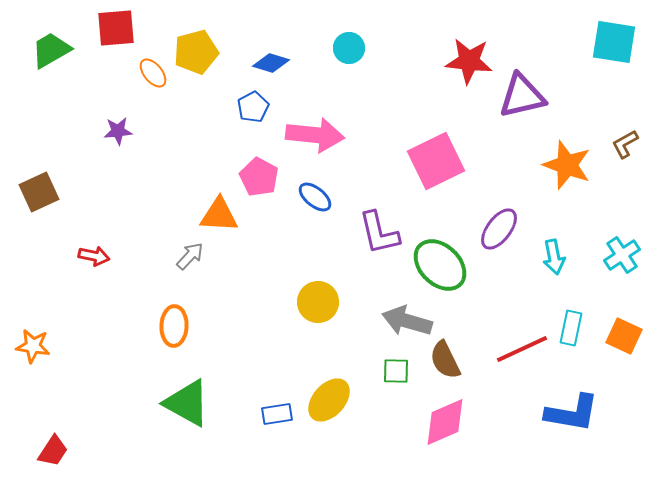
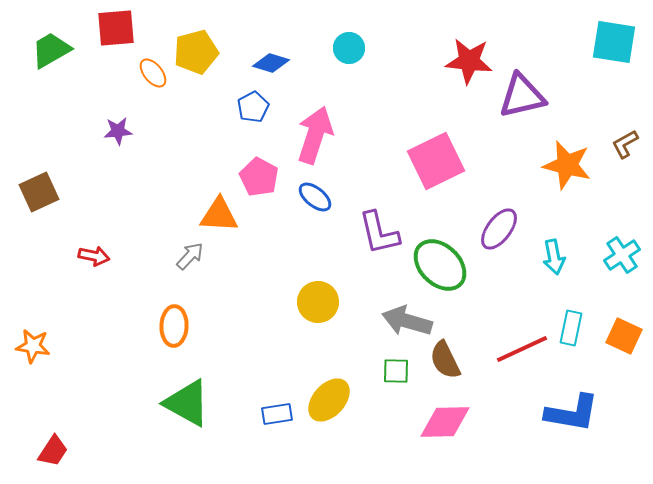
pink arrow at (315, 135): rotated 78 degrees counterclockwise
orange star at (567, 165): rotated 6 degrees counterclockwise
pink diamond at (445, 422): rotated 22 degrees clockwise
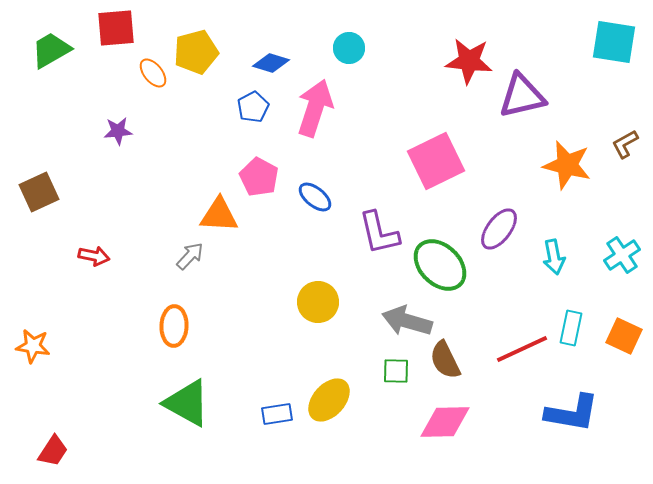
pink arrow at (315, 135): moved 27 px up
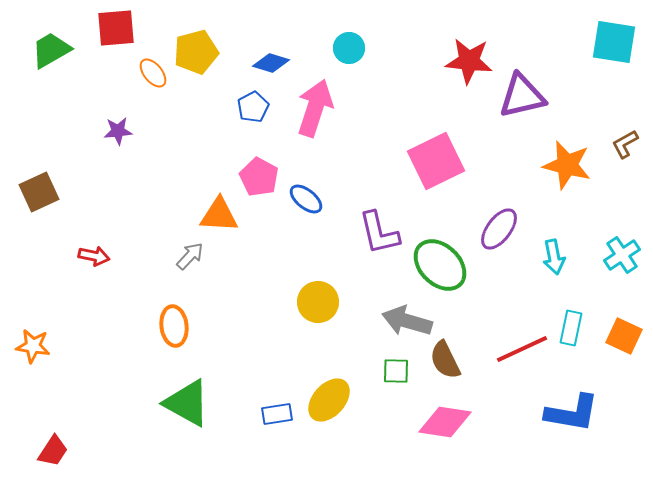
blue ellipse at (315, 197): moved 9 px left, 2 px down
orange ellipse at (174, 326): rotated 9 degrees counterclockwise
pink diamond at (445, 422): rotated 10 degrees clockwise
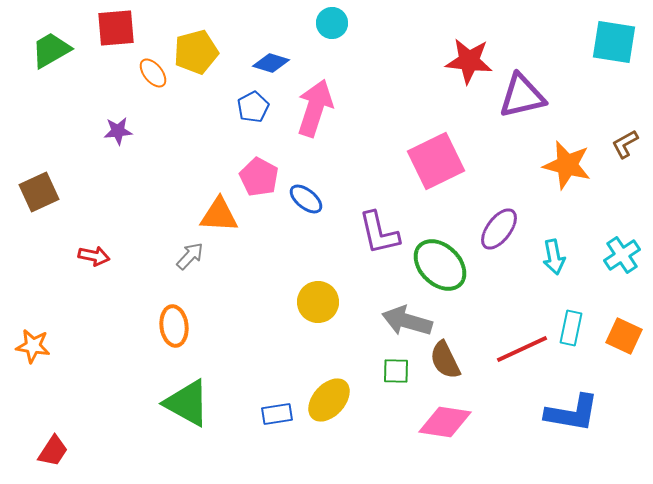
cyan circle at (349, 48): moved 17 px left, 25 px up
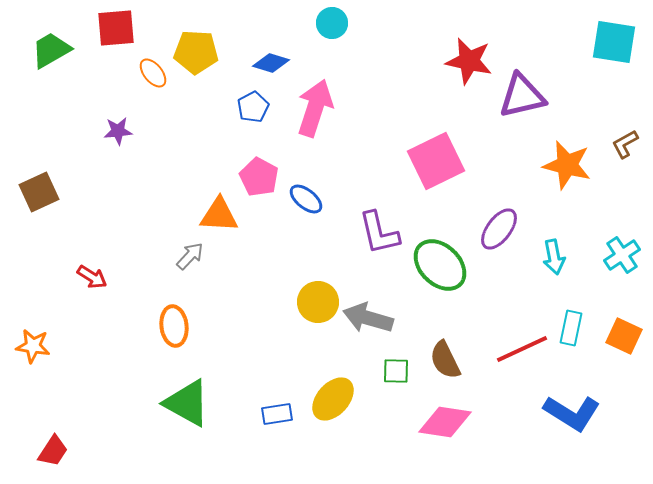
yellow pentagon at (196, 52): rotated 18 degrees clockwise
red star at (469, 61): rotated 6 degrees clockwise
red arrow at (94, 256): moved 2 px left, 21 px down; rotated 20 degrees clockwise
gray arrow at (407, 321): moved 39 px left, 3 px up
yellow ellipse at (329, 400): moved 4 px right, 1 px up
blue L-shape at (572, 413): rotated 22 degrees clockwise
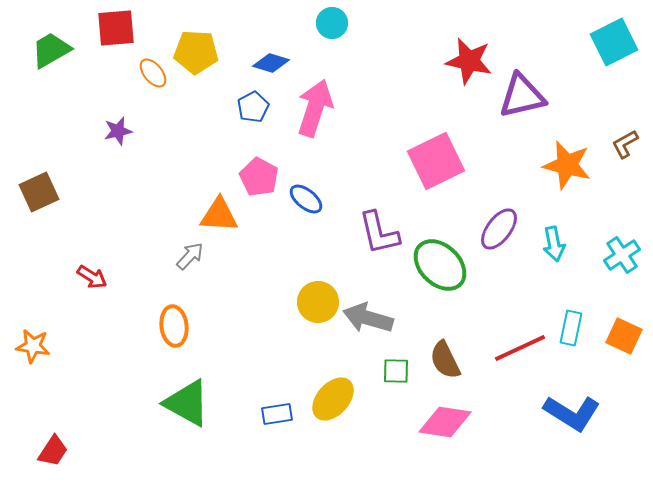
cyan square at (614, 42): rotated 36 degrees counterclockwise
purple star at (118, 131): rotated 8 degrees counterclockwise
cyan arrow at (554, 257): moved 13 px up
red line at (522, 349): moved 2 px left, 1 px up
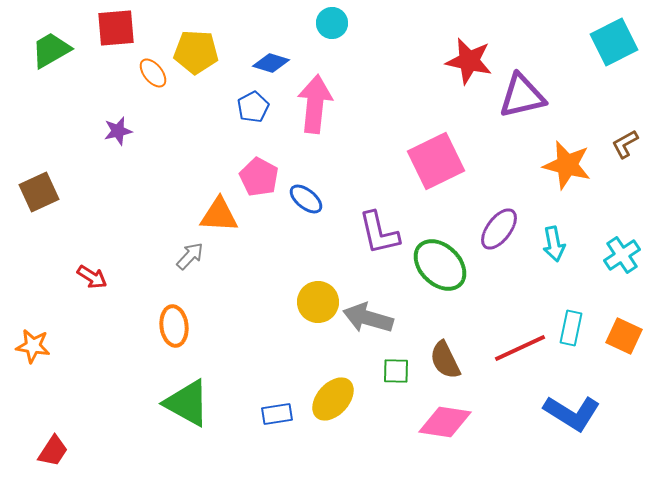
pink arrow at (315, 108): moved 4 px up; rotated 12 degrees counterclockwise
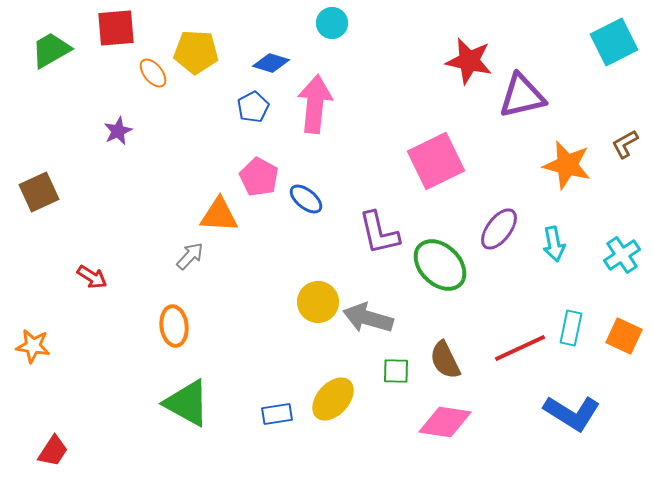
purple star at (118, 131): rotated 12 degrees counterclockwise
